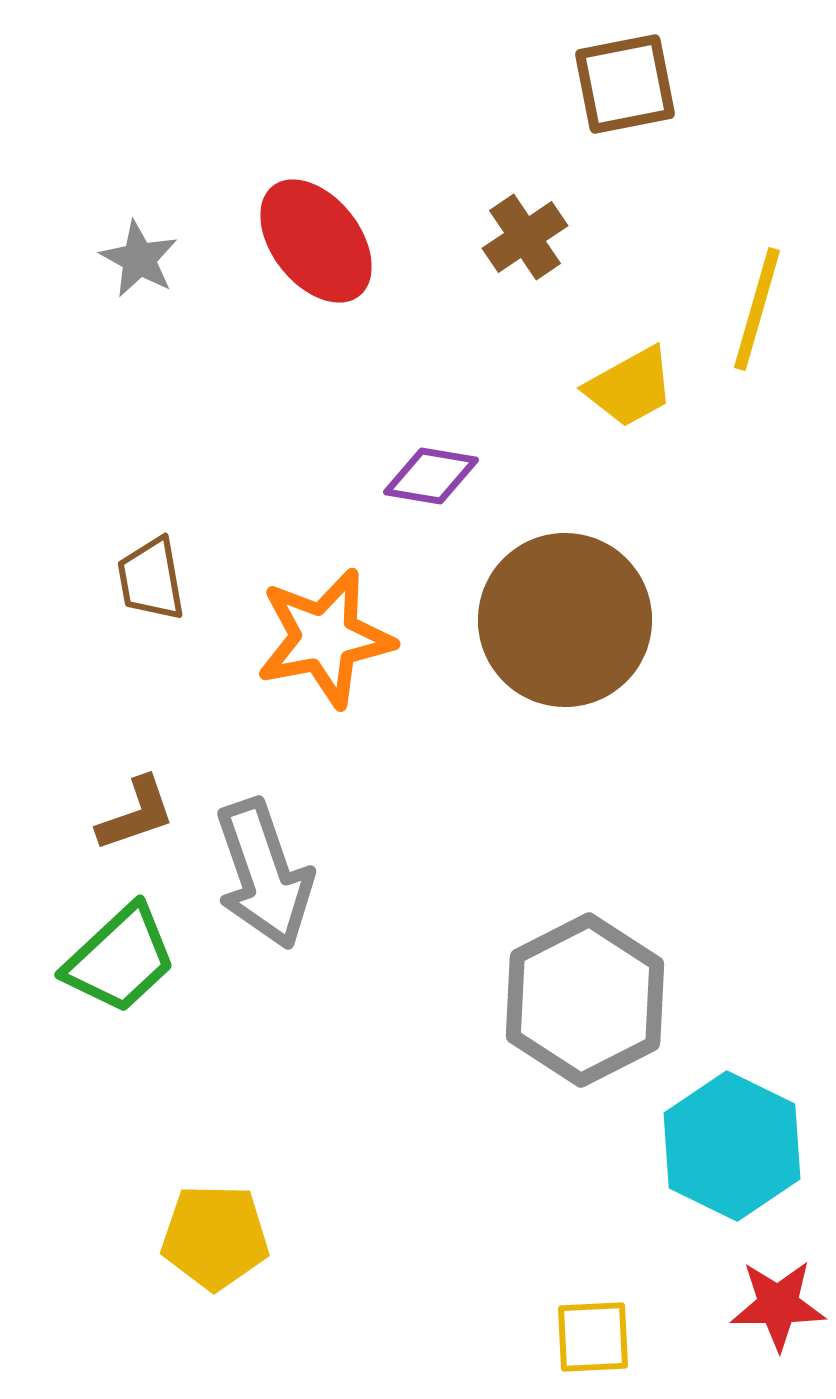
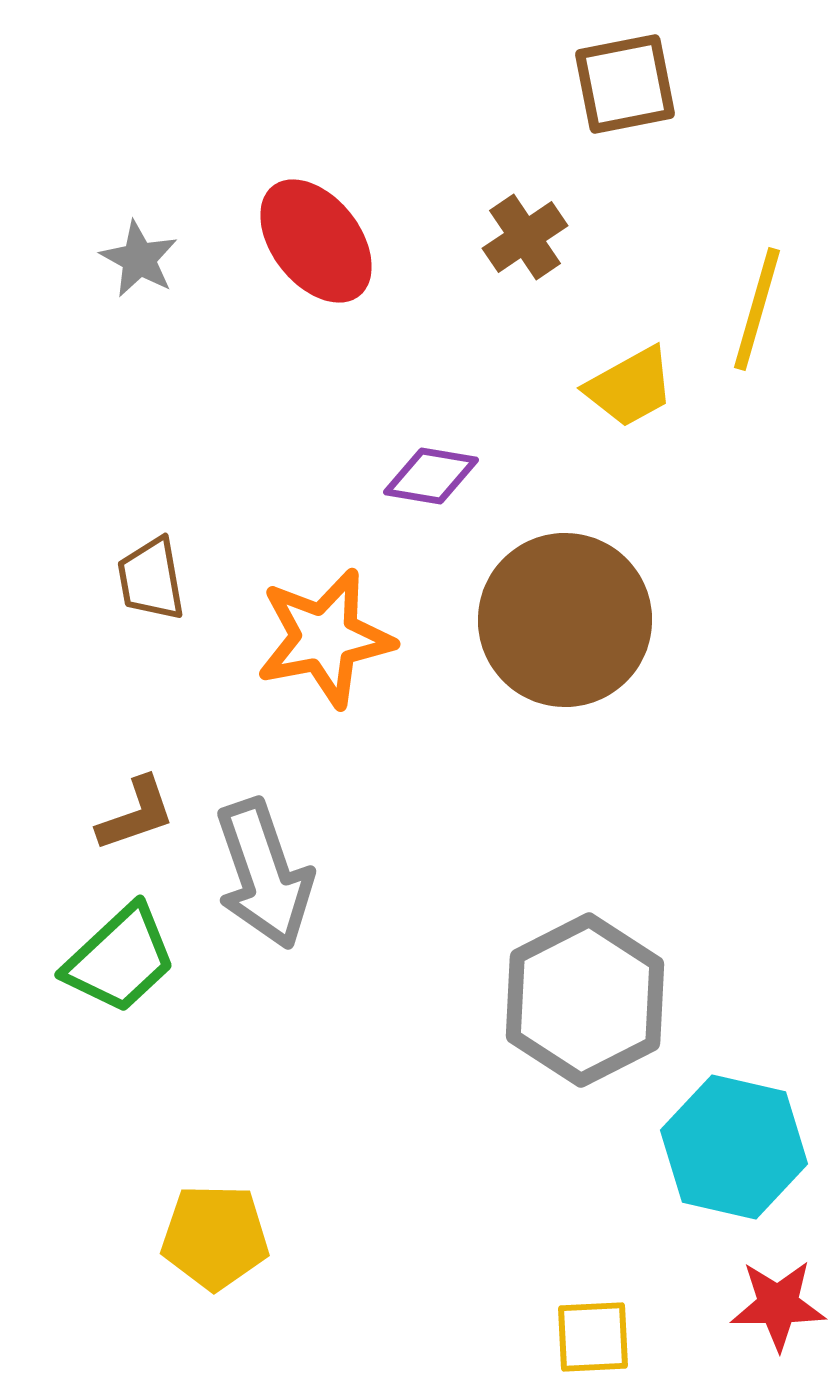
cyan hexagon: moved 2 px right, 1 px down; rotated 13 degrees counterclockwise
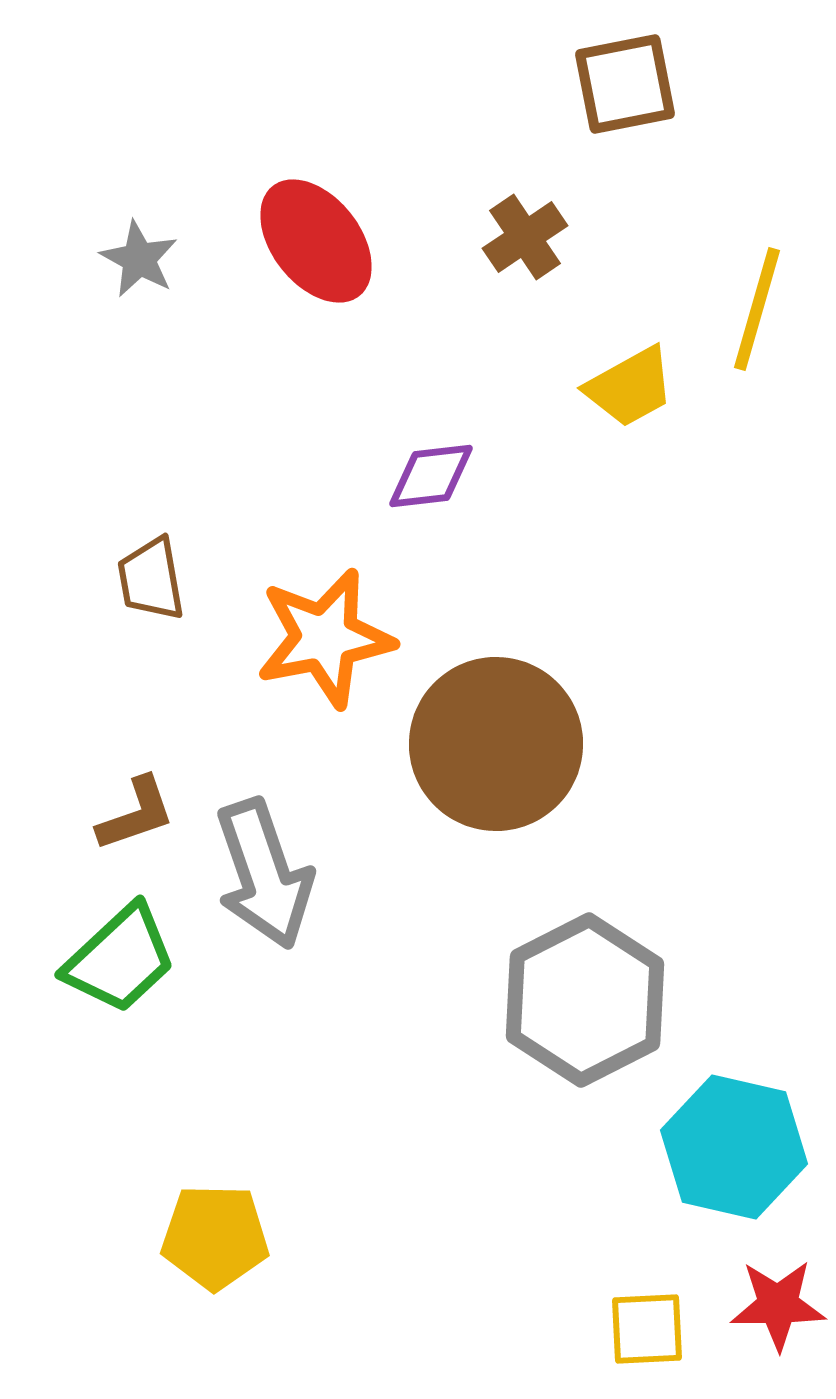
purple diamond: rotated 16 degrees counterclockwise
brown circle: moved 69 px left, 124 px down
yellow square: moved 54 px right, 8 px up
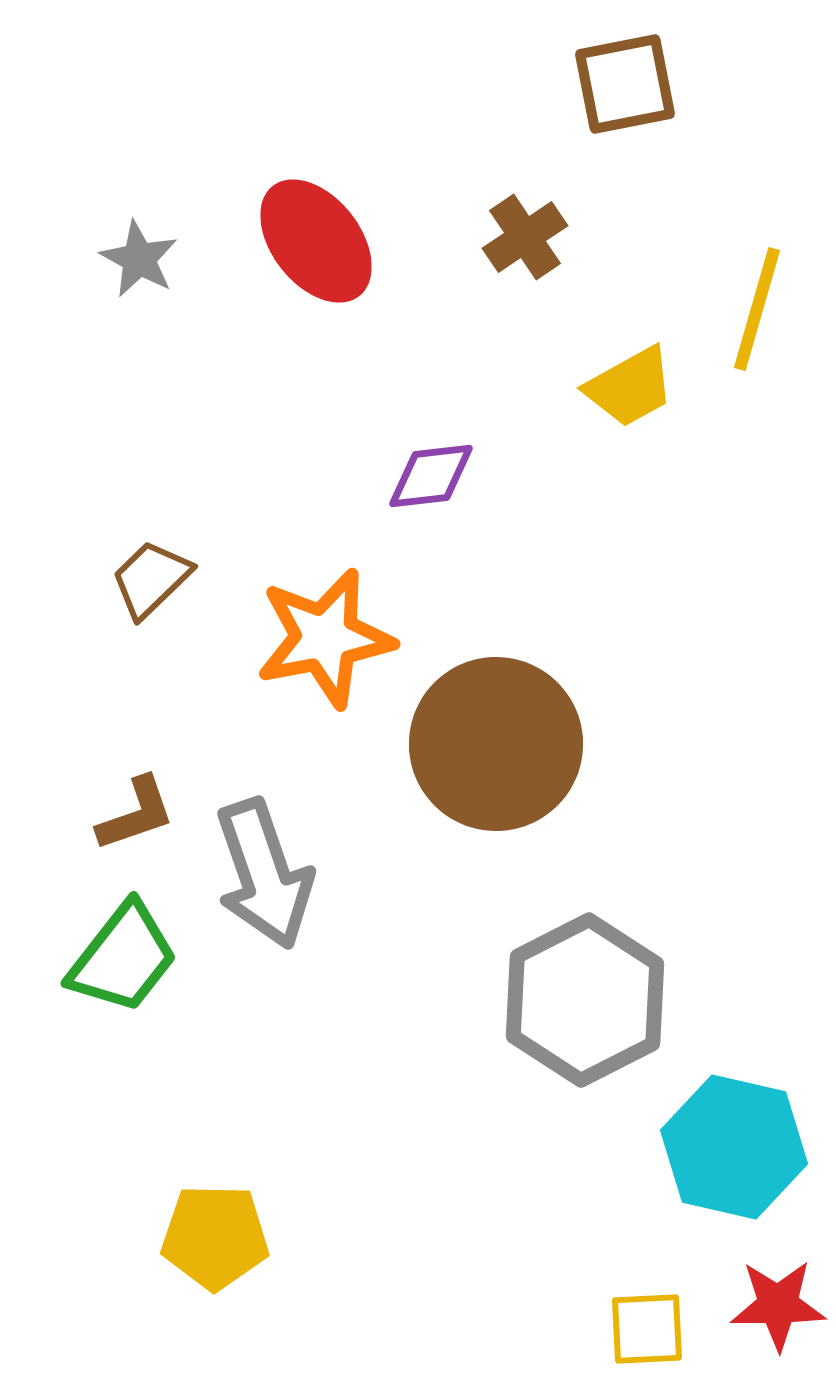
brown trapezoid: rotated 56 degrees clockwise
green trapezoid: moved 3 px right, 1 px up; rotated 9 degrees counterclockwise
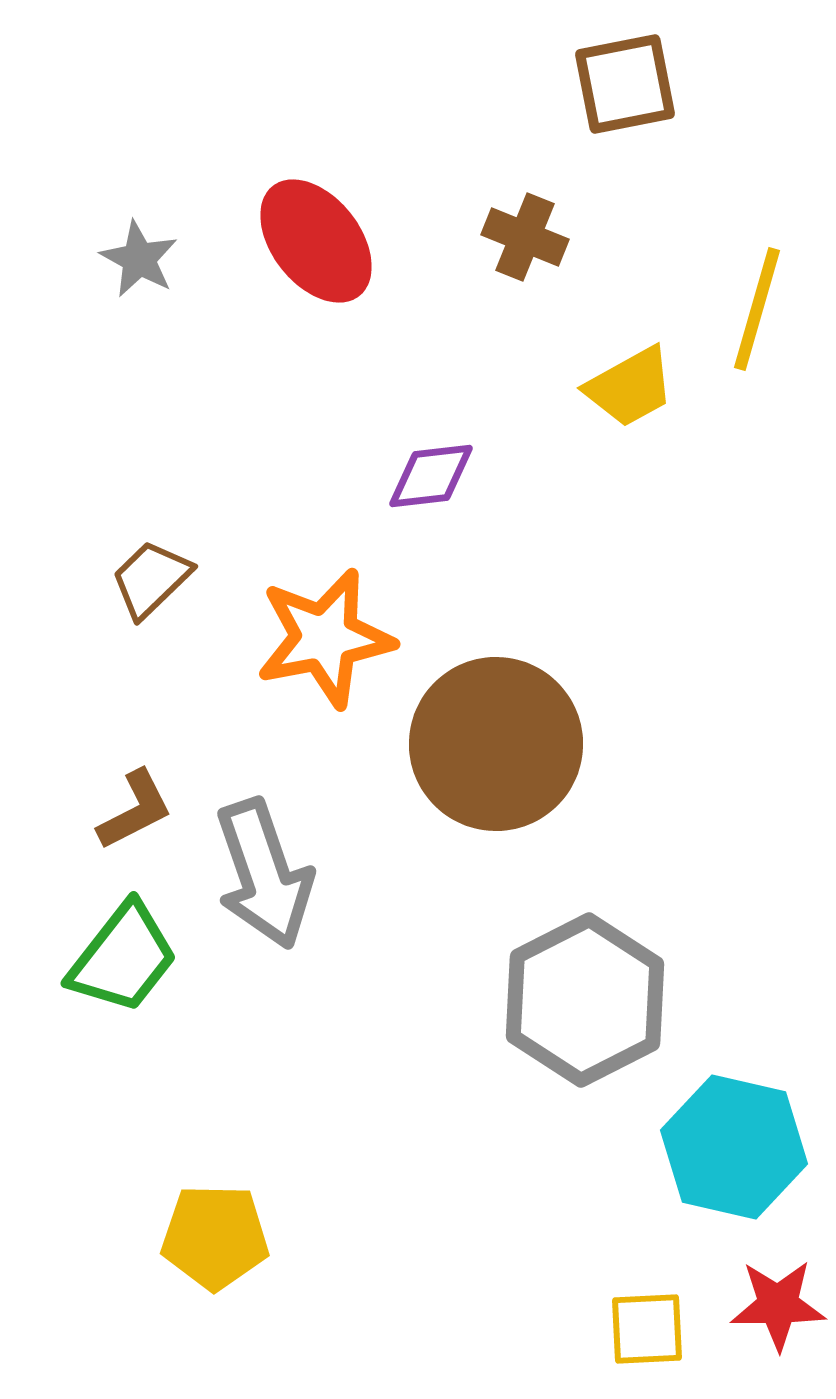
brown cross: rotated 34 degrees counterclockwise
brown L-shape: moved 1 px left, 4 px up; rotated 8 degrees counterclockwise
